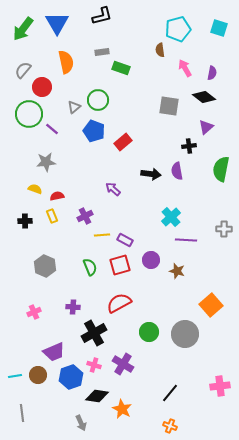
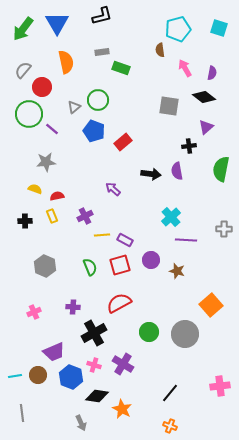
blue hexagon at (71, 377): rotated 20 degrees counterclockwise
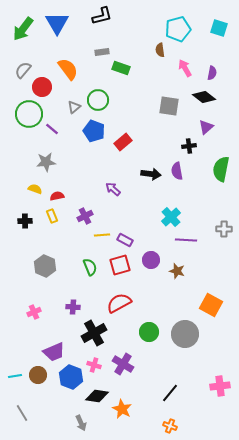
orange semicircle at (66, 62): moved 2 px right, 7 px down; rotated 25 degrees counterclockwise
orange square at (211, 305): rotated 20 degrees counterclockwise
gray line at (22, 413): rotated 24 degrees counterclockwise
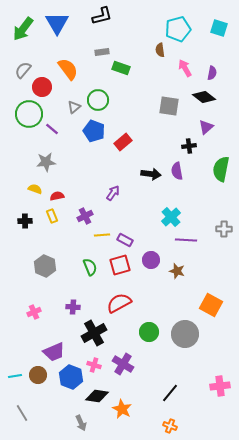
purple arrow at (113, 189): moved 4 px down; rotated 84 degrees clockwise
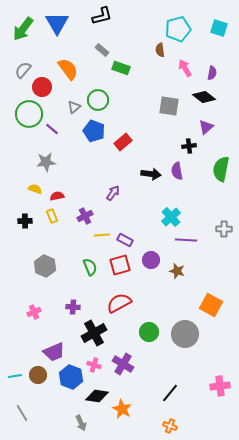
gray rectangle at (102, 52): moved 2 px up; rotated 48 degrees clockwise
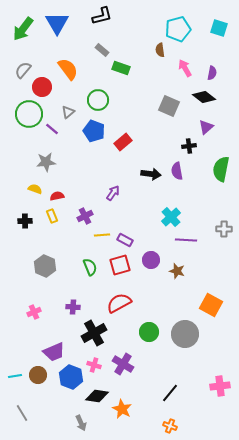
gray square at (169, 106): rotated 15 degrees clockwise
gray triangle at (74, 107): moved 6 px left, 5 px down
